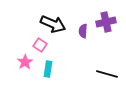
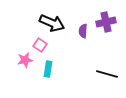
black arrow: moved 1 px left, 1 px up
pink star: moved 2 px up; rotated 21 degrees clockwise
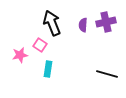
black arrow: rotated 135 degrees counterclockwise
purple semicircle: moved 6 px up
pink star: moved 5 px left, 5 px up
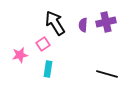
black arrow: moved 3 px right; rotated 10 degrees counterclockwise
pink square: moved 3 px right, 1 px up; rotated 24 degrees clockwise
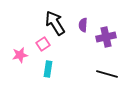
purple cross: moved 15 px down
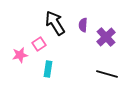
purple cross: rotated 30 degrees counterclockwise
pink square: moved 4 px left
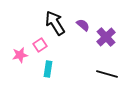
purple semicircle: rotated 128 degrees clockwise
pink square: moved 1 px right, 1 px down
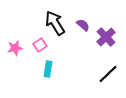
pink star: moved 5 px left, 7 px up
black line: moved 1 px right; rotated 60 degrees counterclockwise
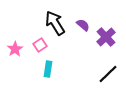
pink star: moved 1 px down; rotated 21 degrees counterclockwise
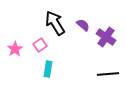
purple cross: rotated 12 degrees counterclockwise
black line: rotated 40 degrees clockwise
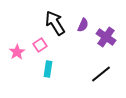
purple semicircle: rotated 72 degrees clockwise
pink star: moved 2 px right, 3 px down
black line: moved 7 px left; rotated 35 degrees counterclockwise
